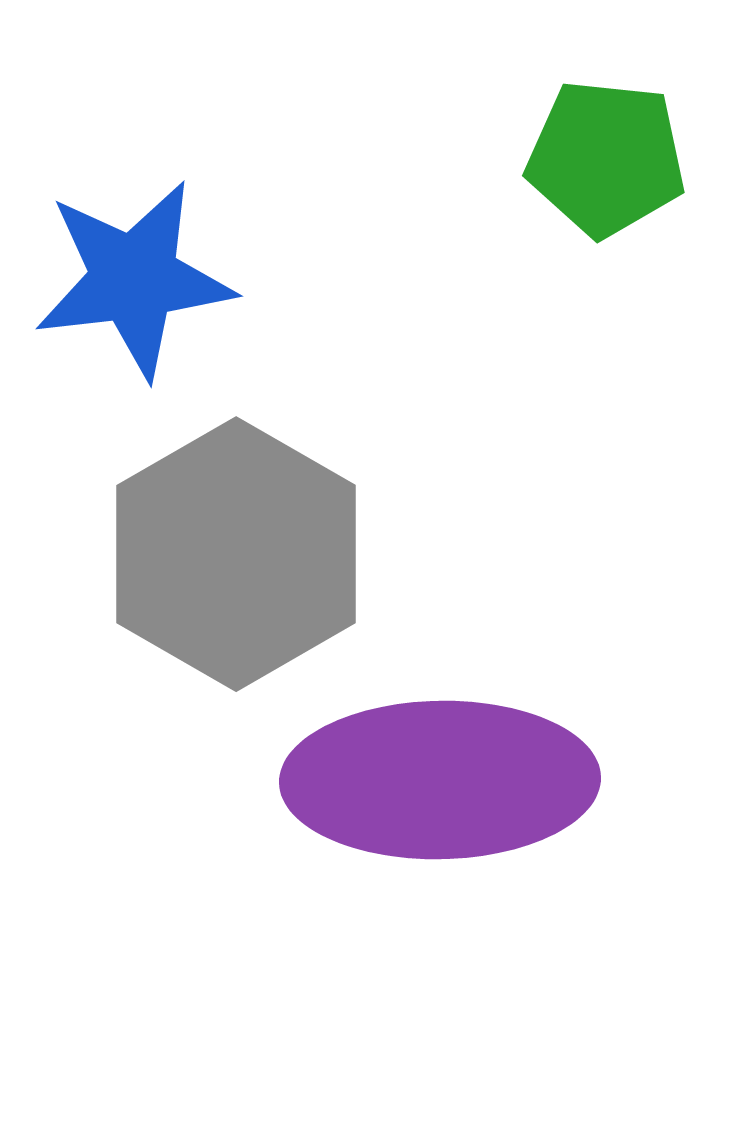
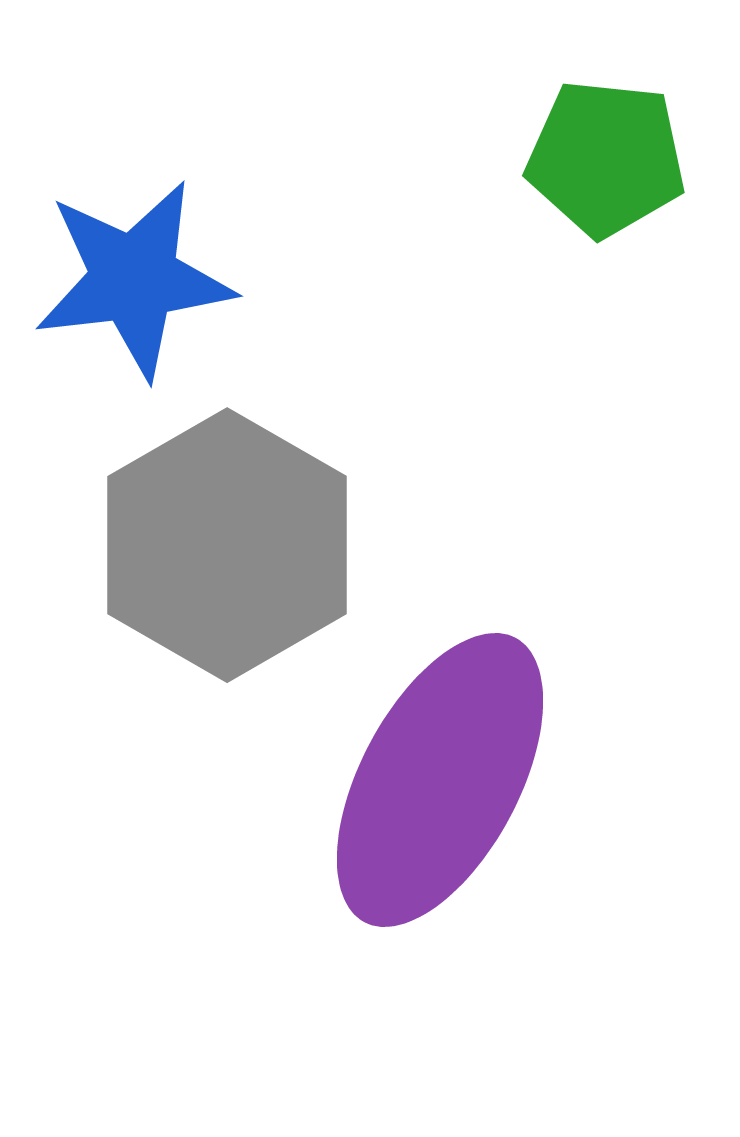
gray hexagon: moved 9 px left, 9 px up
purple ellipse: rotated 61 degrees counterclockwise
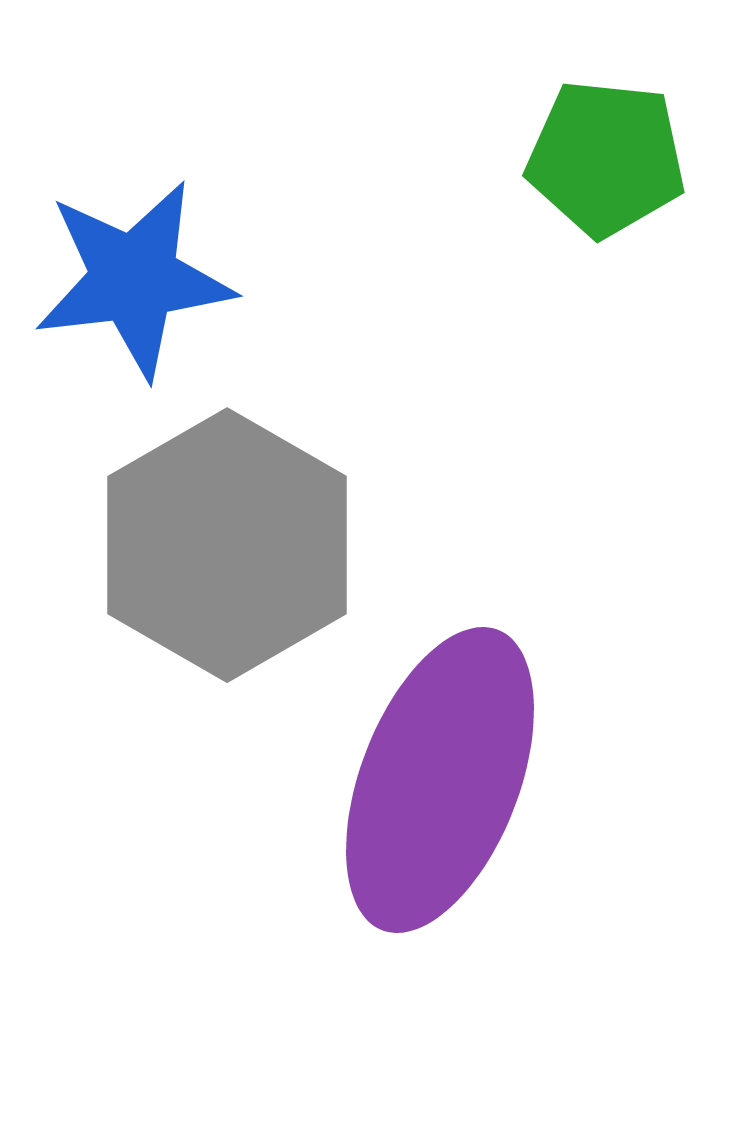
purple ellipse: rotated 7 degrees counterclockwise
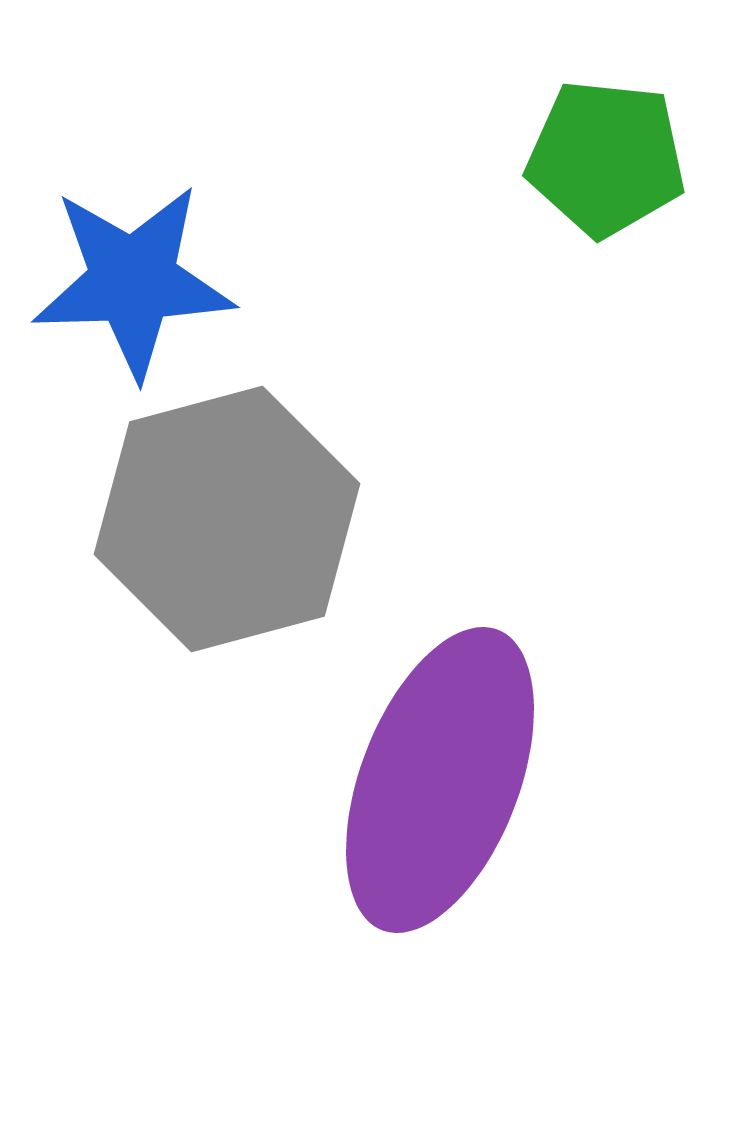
blue star: moved 1 px left, 2 px down; rotated 5 degrees clockwise
gray hexagon: moved 26 px up; rotated 15 degrees clockwise
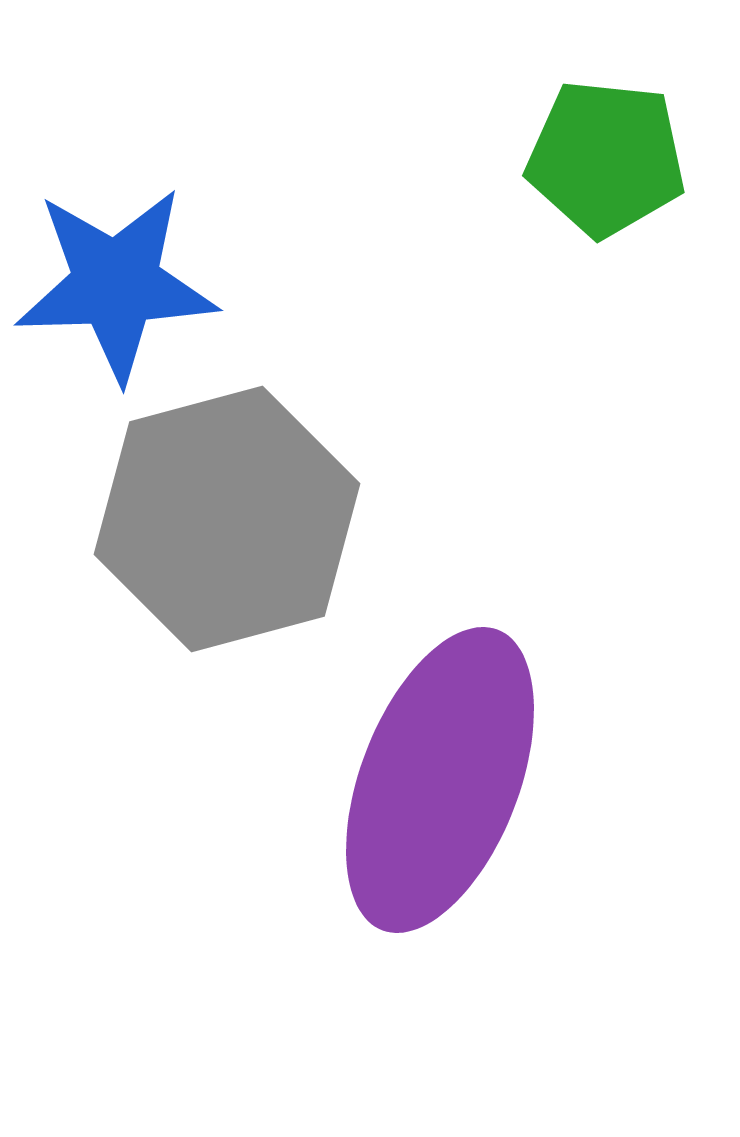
blue star: moved 17 px left, 3 px down
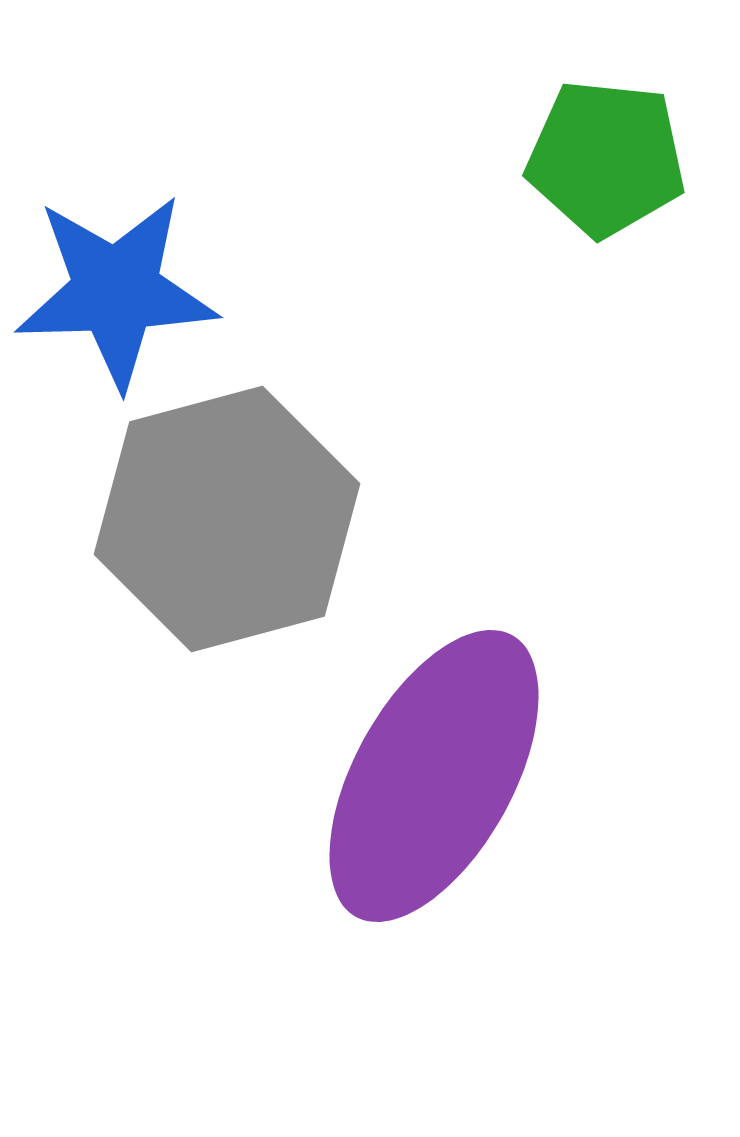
blue star: moved 7 px down
purple ellipse: moved 6 px left, 4 px up; rotated 8 degrees clockwise
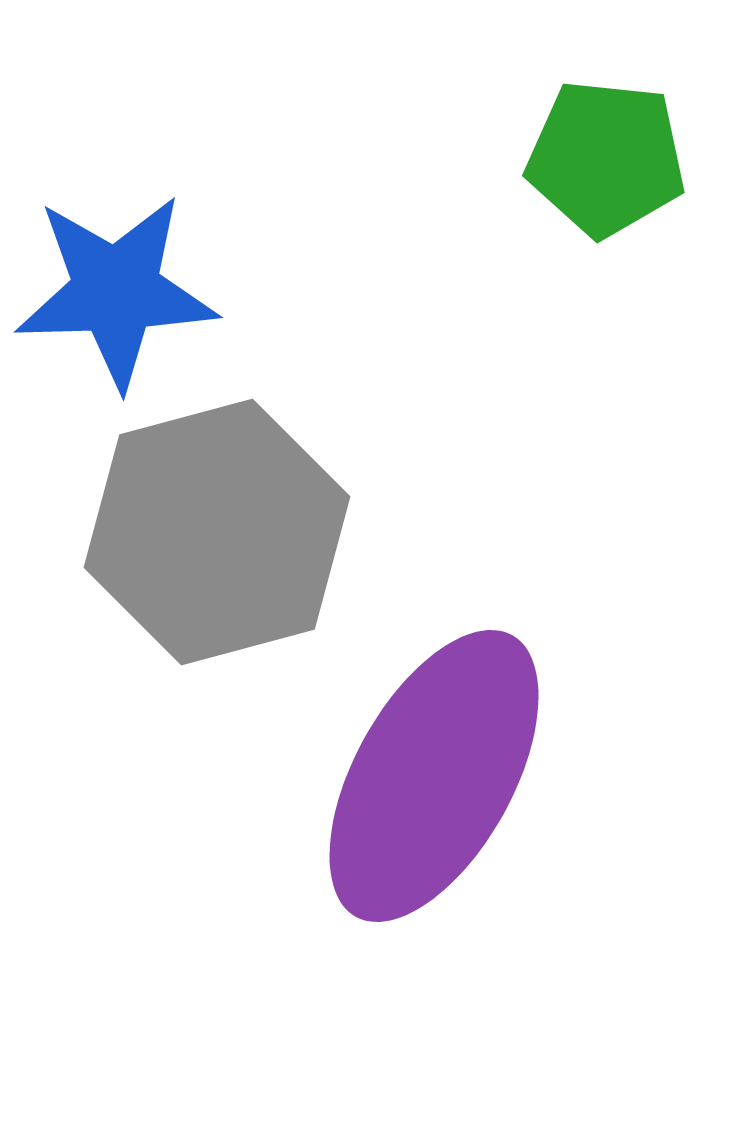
gray hexagon: moved 10 px left, 13 px down
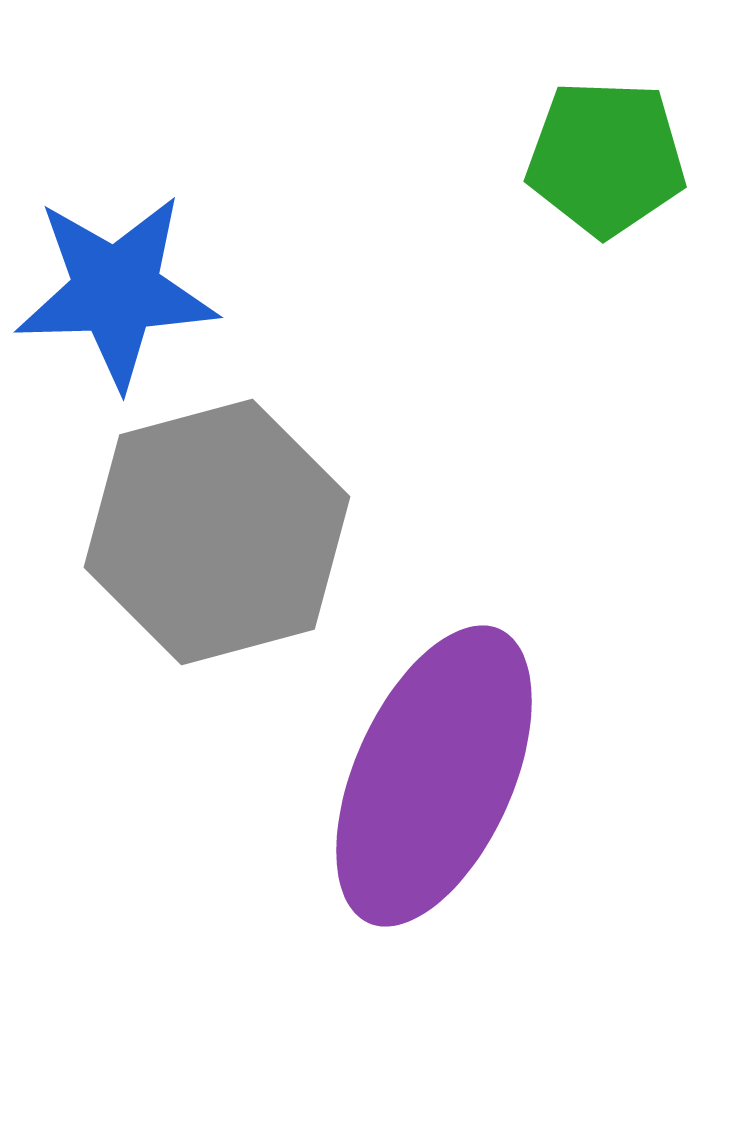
green pentagon: rotated 4 degrees counterclockwise
purple ellipse: rotated 5 degrees counterclockwise
